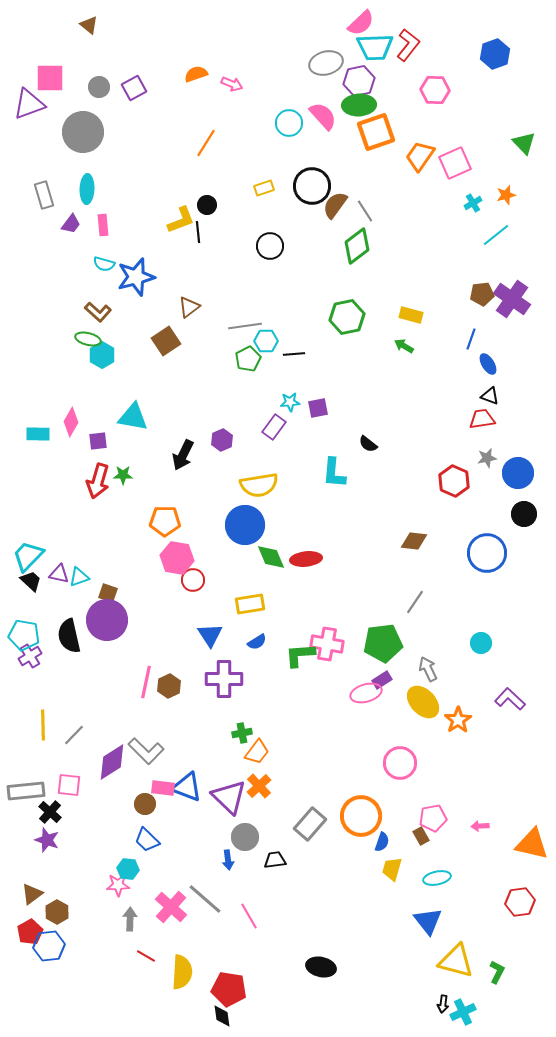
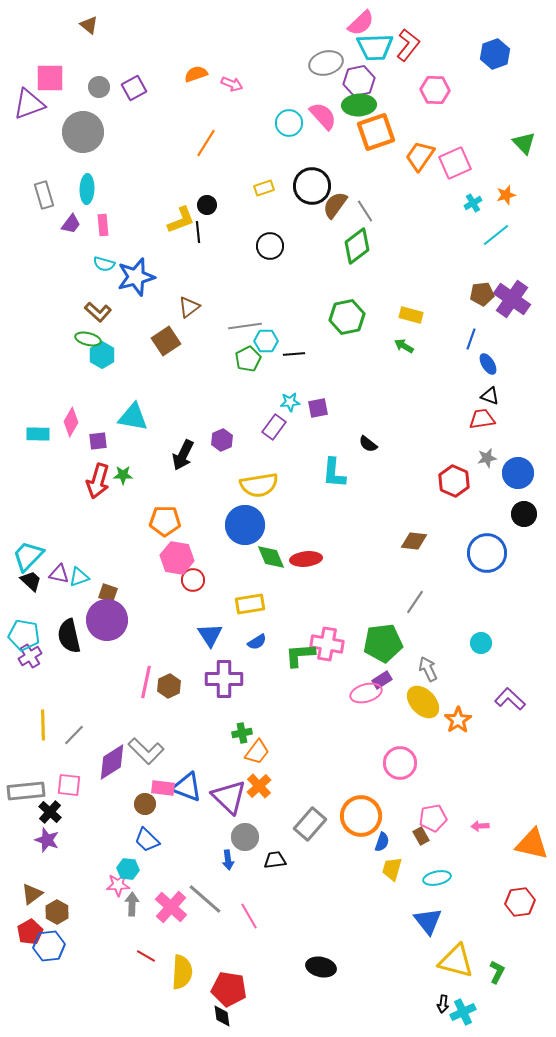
gray arrow at (130, 919): moved 2 px right, 15 px up
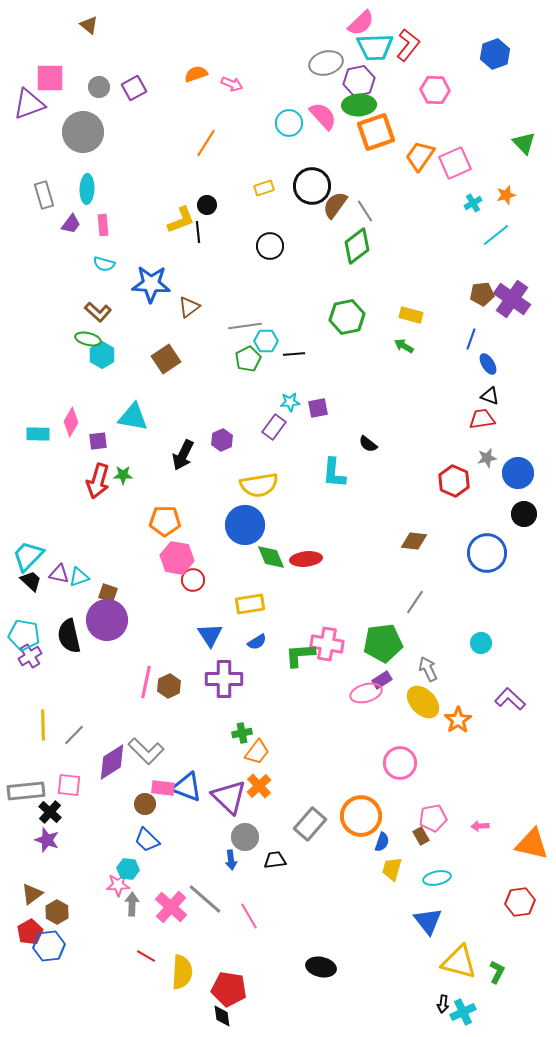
blue star at (136, 277): moved 15 px right, 7 px down; rotated 18 degrees clockwise
brown square at (166, 341): moved 18 px down
blue arrow at (228, 860): moved 3 px right
yellow triangle at (456, 961): moved 3 px right, 1 px down
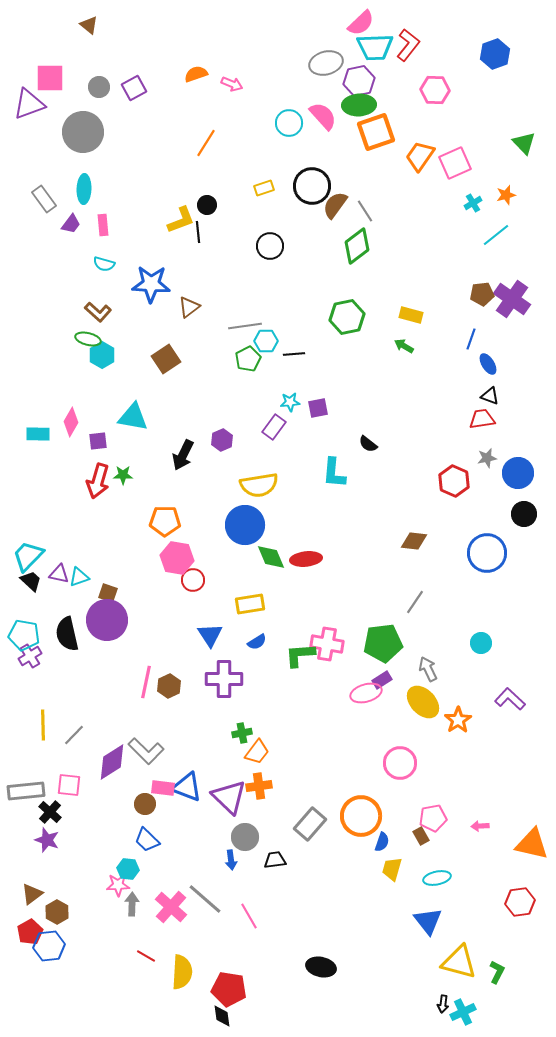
cyan ellipse at (87, 189): moved 3 px left
gray rectangle at (44, 195): moved 4 px down; rotated 20 degrees counterclockwise
black semicircle at (69, 636): moved 2 px left, 2 px up
orange cross at (259, 786): rotated 35 degrees clockwise
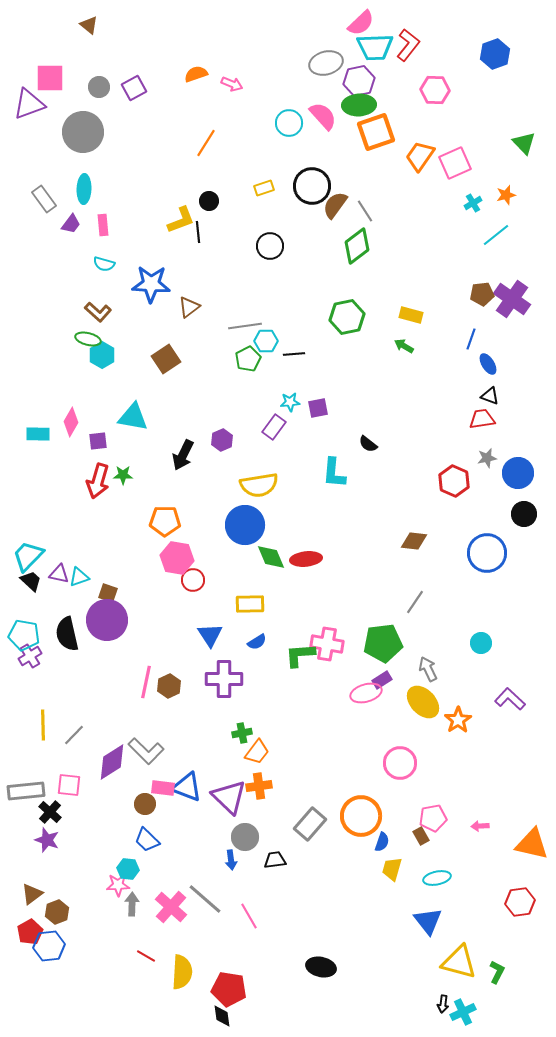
black circle at (207, 205): moved 2 px right, 4 px up
yellow rectangle at (250, 604): rotated 8 degrees clockwise
brown hexagon at (57, 912): rotated 10 degrees clockwise
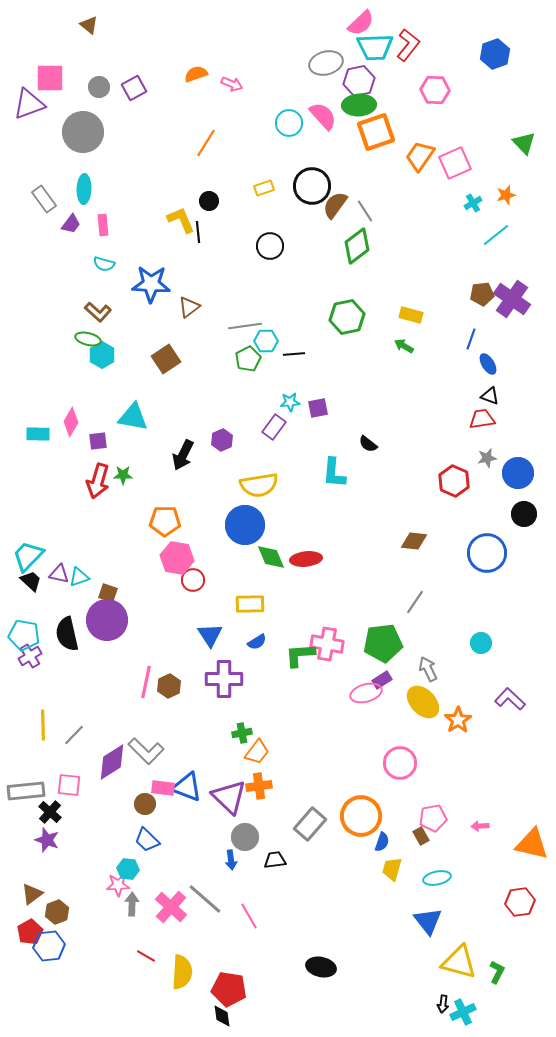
yellow L-shape at (181, 220): rotated 92 degrees counterclockwise
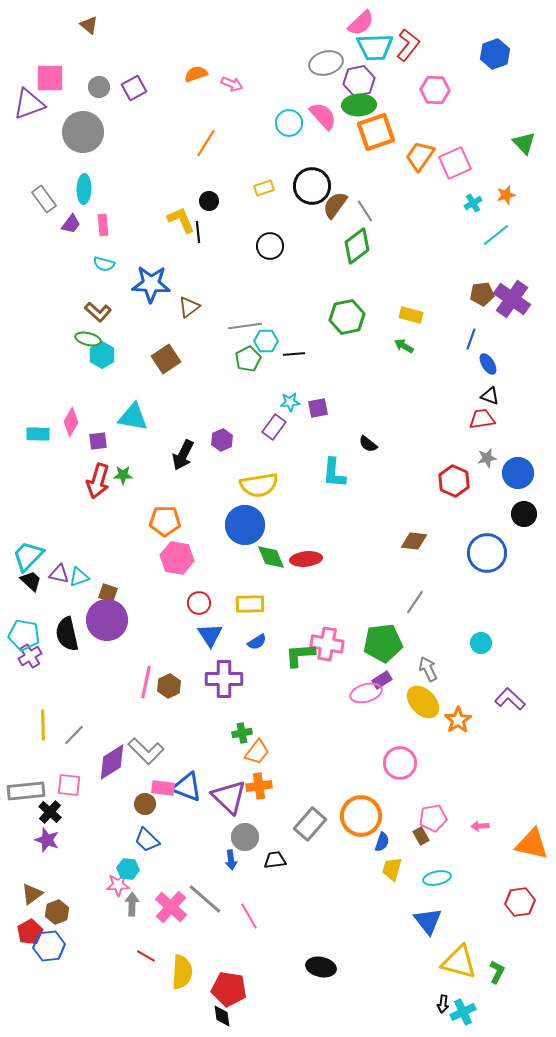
red circle at (193, 580): moved 6 px right, 23 px down
